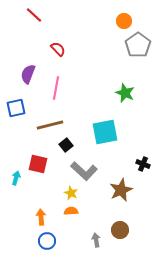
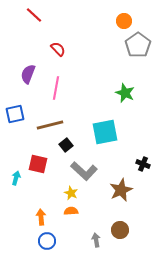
blue square: moved 1 px left, 6 px down
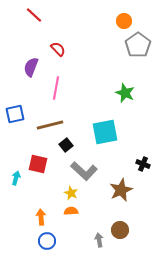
purple semicircle: moved 3 px right, 7 px up
gray arrow: moved 3 px right
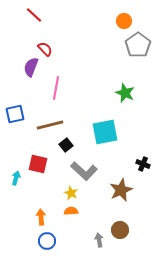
red semicircle: moved 13 px left
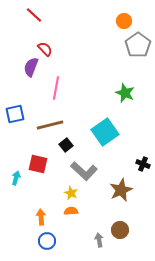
cyan square: rotated 24 degrees counterclockwise
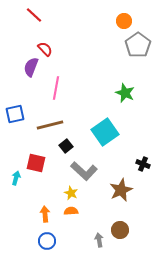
black square: moved 1 px down
red square: moved 2 px left, 1 px up
orange arrow: moved 4 px right, 3 px up
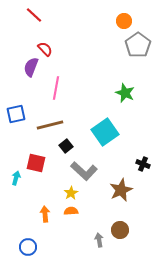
blue square: moved 1 px right
yellow star: rotated 16 degrees clockwise
blue circle: moved 19 px left, 6 px down
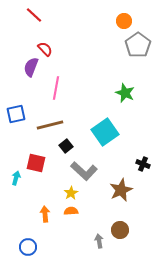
gray arrow: moved 1 px down
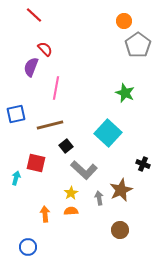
cyan square: moved 3 px right, 1 px down; rotated 12 degrees counterclockwise
gray L-shape: moved 1 px up
gray arrow: moved 43 px up
